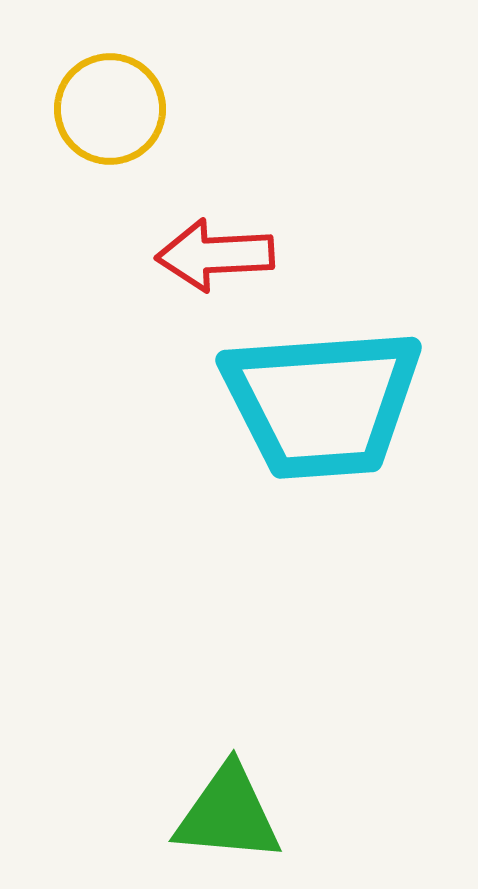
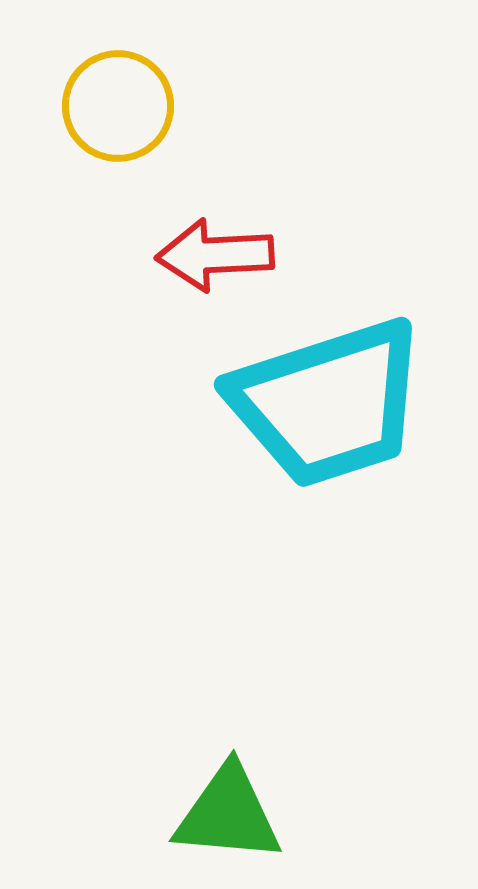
yellow circle: moved 8 px right, 3 px up
cyan trapezoid: moved 6 px right; rotated 14 degrees counterclockwise
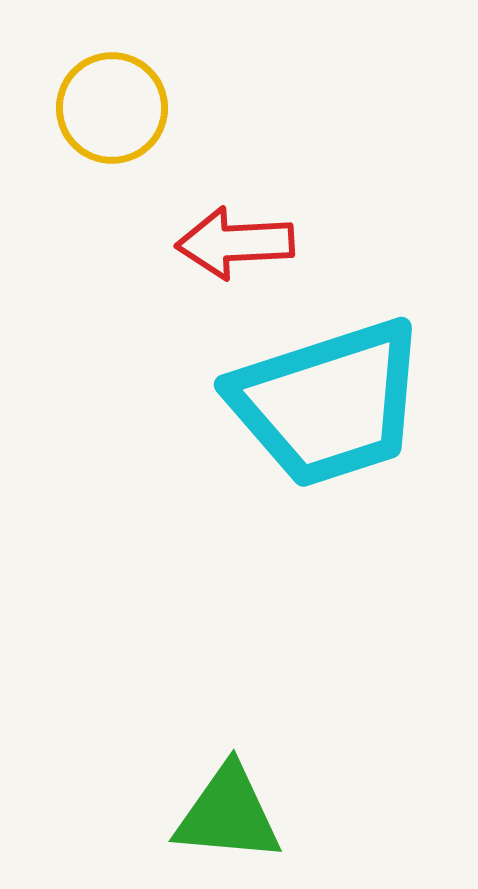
yellow circle: moved 6 px left, 2 px down
red arrow: moved 20 px right, 12 px up
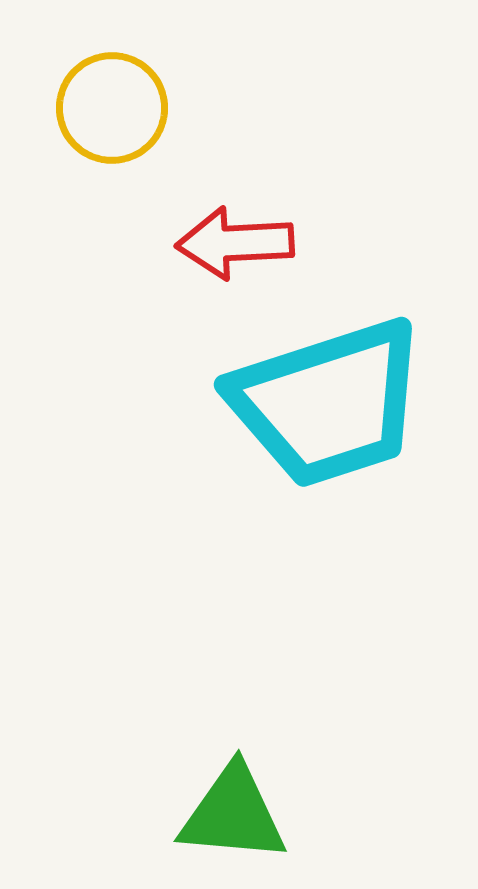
green triangle: moved 5 px right
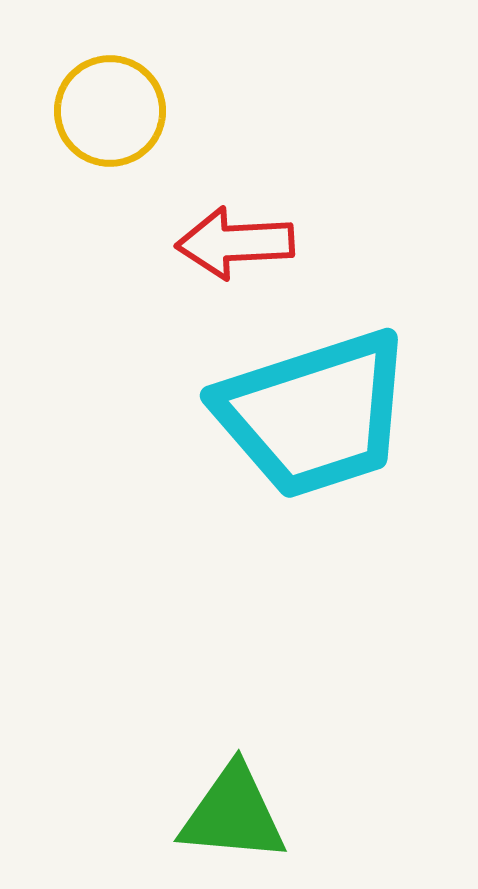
yellow circle: moved 2 px left, 3 px down
cyan trapezoid: moved 14 px left, 11 px down
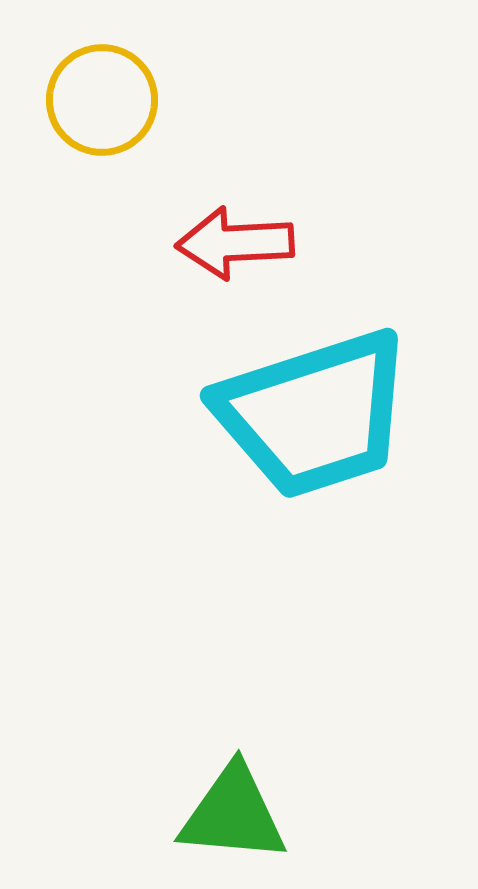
yellow circle: moved 8 px left, 11 px up
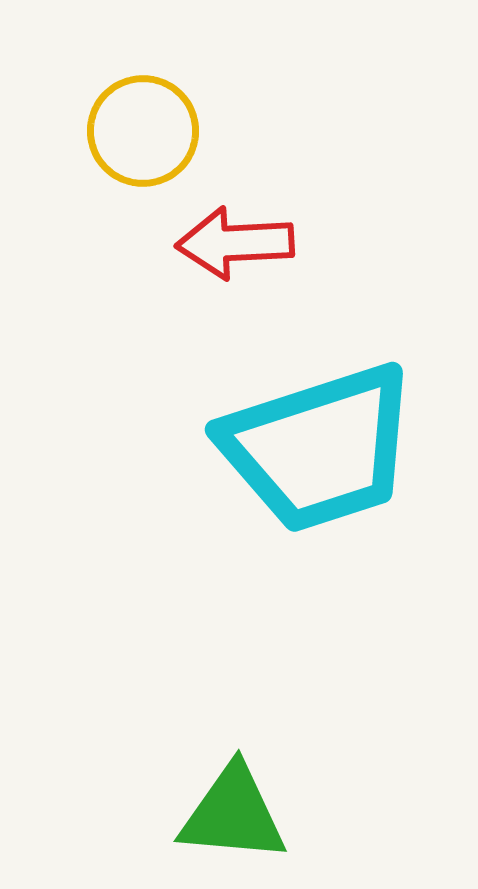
yellow circle: moved 41 px right, 31 px down
cyan trapezoid: moved 5 px right, 34 px down
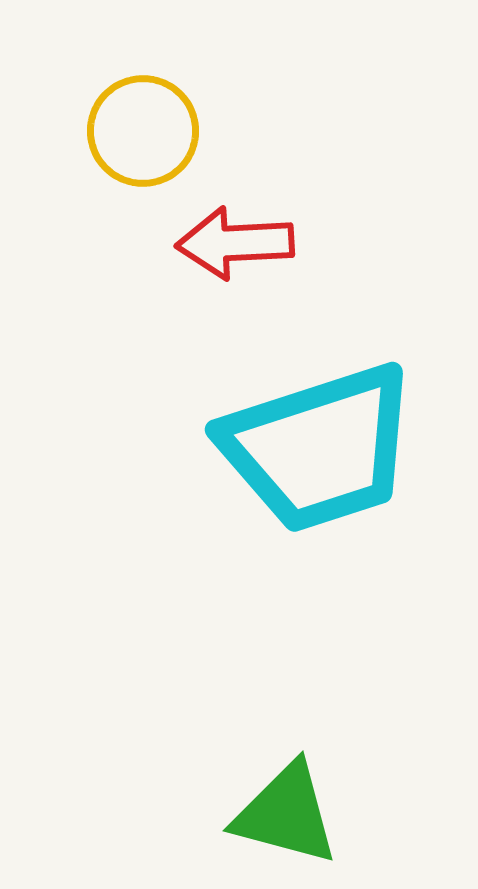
green triangle: moved 53 px right; rotated 10 degrees clockwise
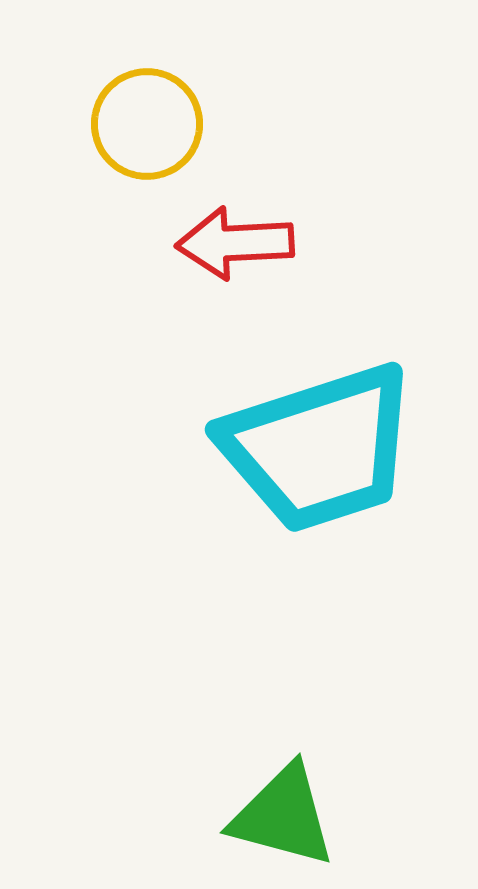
yellow circle: moved 4 px right, 7 px up
green triangle: moved 3 px left, 2 px down
